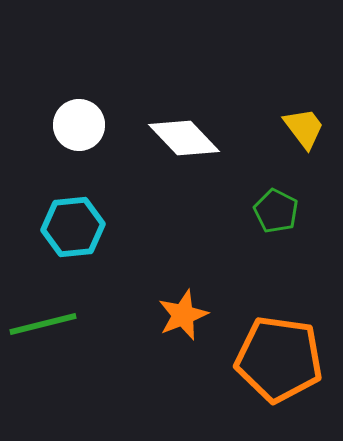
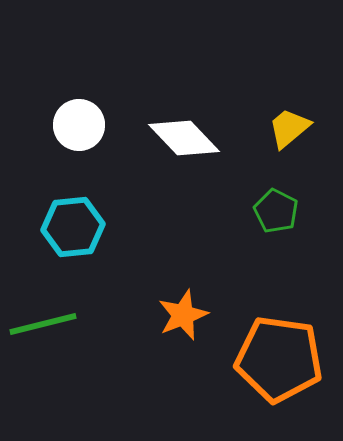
yellow trapezoid: moved 15 px left; rotated 93 degrees counterclockwise
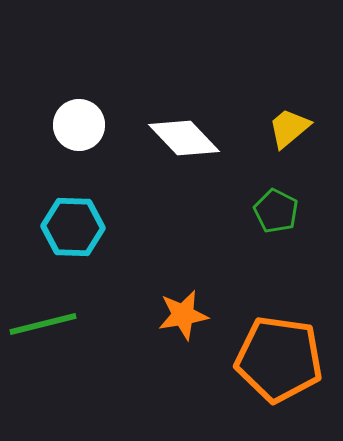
cyan hexagon: rotated 8 degrees clockwise
orange star: rotated 12 degrees clockwise
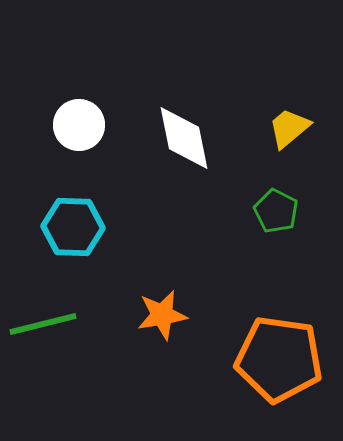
white diamond: rotated 32 degrees clockwise
orange star: moved 21 px left
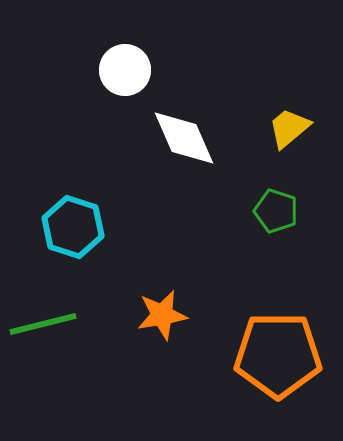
white circle: moved 46 px right, 55 px up
white diamond: rotated 12 degrees counterclockwise
green pentagon: rotated 9 degrees counterclockwise
cyan hexagon: rotated 16 degrees clockwise
orange pentagon: moved 1 px left, 4 px up; rotated 8 degrees counterclockwise
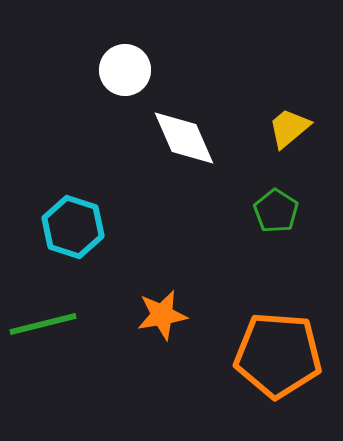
green pentagon: rotated 15 degrees clockwise
orange pentagon: rotated 4 degrees clockwise
